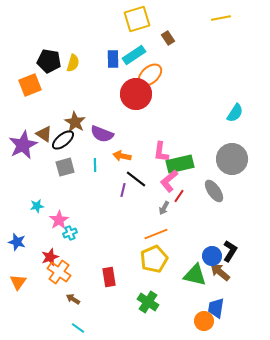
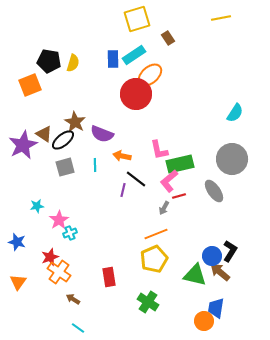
pink L-shape at (161, 152): moved 2 px left, 2 px up; rotated 20 degrees counterclockwise
red line at (179, 196): rotated 40 degrees clockwise
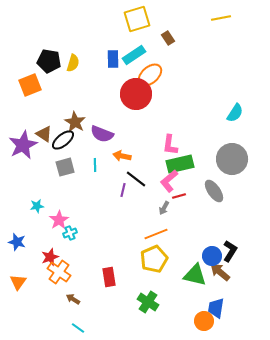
pink L-shape at (159, 150): moved 11 px right, 5 px up; rotated 20 degrees clockwise
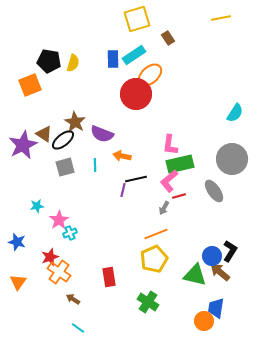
black line at (136, 179): rotated 50 degrees counterclockwise
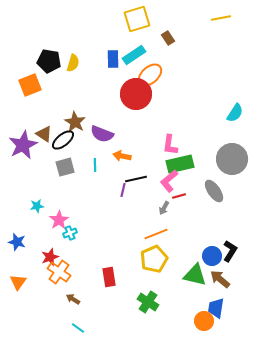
brown arrow at (220, 272): moved 7 px down
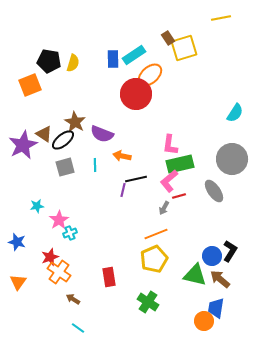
yellow square at (137, 19): moved 47 px right, 29 px down
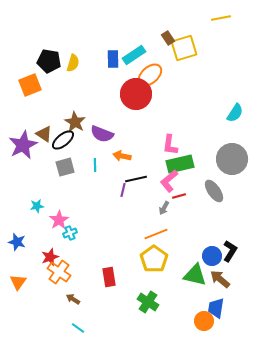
yellow pentagon at (154, 259): rotated 12 degrees counterclockwise
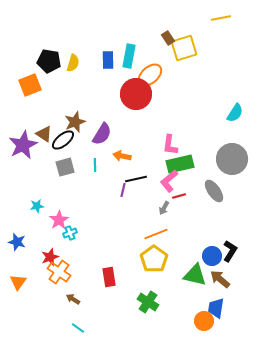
cyan rectangle at (134, 55): moved 5 px left, 1 px down; rotated 45 degrees counterclockwise
blue rectangle at (113, 59): moved 5 px left, 1 px down
brown star at (75, 122): rotated 20 degrees clockwise
purple semicircle at (102, 134): rotated 80 degrees counterclockwise
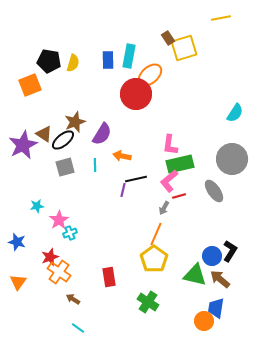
orange line at (156, 234): rotated 45 degrees counterclockwise
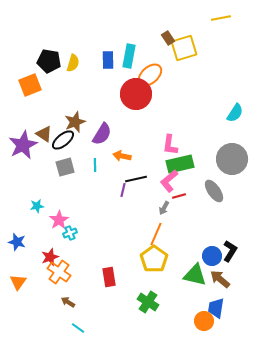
brown arrow at (73, 299): moved 5 px left, 3 px down
